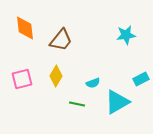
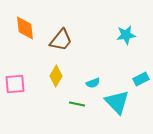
pink square: moved 7 px left, 5 px down; rotated 10 degrees clockwise
cyan triangle: rotated 44 degrees counterclockwise
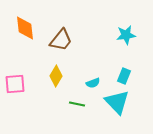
cyan rectangle: moved 17 px left, 3 px up; rotated 42 degrees counterclockwise
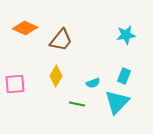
orange diamond: rotated 60 degrees counterclockwise
cyan triangle: rotated 28 degrees clockwise
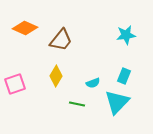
pink square: rotated 15 degrees counterclockwise
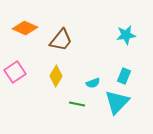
pink square: moved 12 px up; rotated 15 degrees counterclockwise
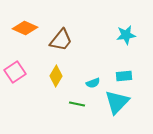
cyan rectangle: rotated 63 degrees clockwise
